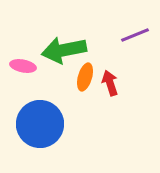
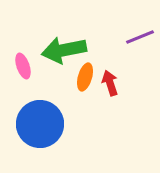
purple line: moved 5 px right, 2 px down
pink ellipse: rotated 60 degrees clockwise
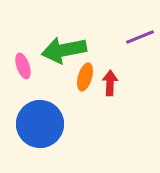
red arrow: rotated 20 degrees clockwise
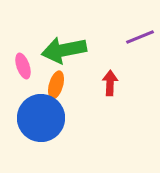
orange ellipse: moved 29 px left, 8 px down
blue circle: moved 1 px right, 6 px up
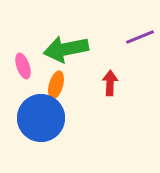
green arrow: moved 2 px right, 1 px up
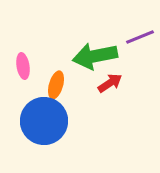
green arrow: moved 29 px right, 7 px down
pink ellipse: rotated 10 degrees clockwise
red arrow: rotated 55 degrees clockwise
blue circle: moved 3 px right, 3 px down
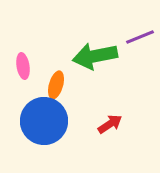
red arrow: moved 41 px down
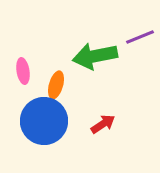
pink ellipse: moved 5 px down
red arrow: moved 7 px left
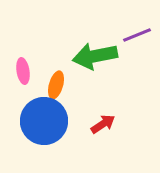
purple line: moved 3 px left, 2 px up
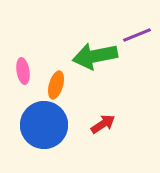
blue circle: moved 4 px down
